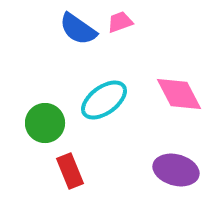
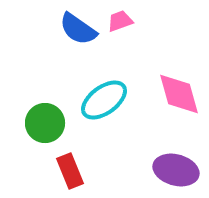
pink trapezoid: moved 1 px up
pink diamond: rotated 12 degrees clockwise
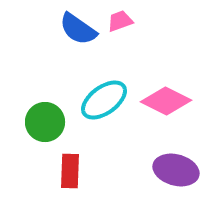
pink diamond: moved 13 px left, 7 px down; rotated 48 degrees counterclockwise
green circle: moved 1 px up
red rectangle: rotated 24 degrees clockwise
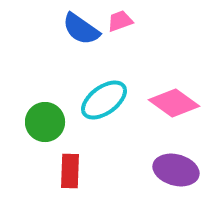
blue semicircle: moved 3 px right
pink diamond: moved 8 px right, 2 px down; rotated 9 degrees clockwise
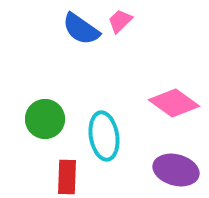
pink trapezoid: rotated 24 degrees counterclockwise
cyan ellipse: moved 36 px down; rotated 63 degrees counterclockwise
green circle: moved 3 px up
red rectangle: moved 3 px left, 6 px down
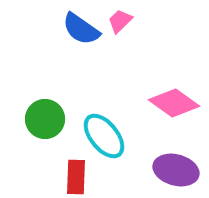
cyan ellipse: rotated 30 degrees counterclockwise
red rectangle: moved 9 px right
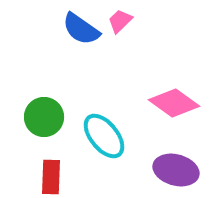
green circle: moved 1 px left, 2 px up
red rectangle: moved 25 px left
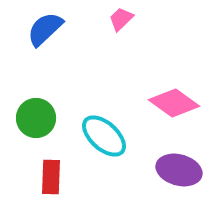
pink trapezoid: moved 1 px right, 2 px up
blue semicircle: moved 36 px left; rotated 102 degrees clockwise
green circle: moved 8 px left, 1 px down
cyan ellipse: rotated 9 degrees counterclockwise
purple ellipse: moved 3 px right
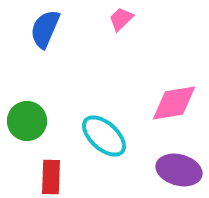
blue semicircle: rotated 24 degrees counterclockwise
pink diamond: rotated 45 degrees counterclockwise
green circle: moved 9 px left, 3 px down
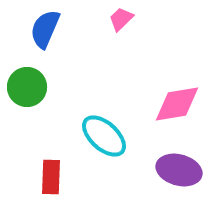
pink diamond: moved 3 px right, 1 px down
green circle: moved 34 px up
